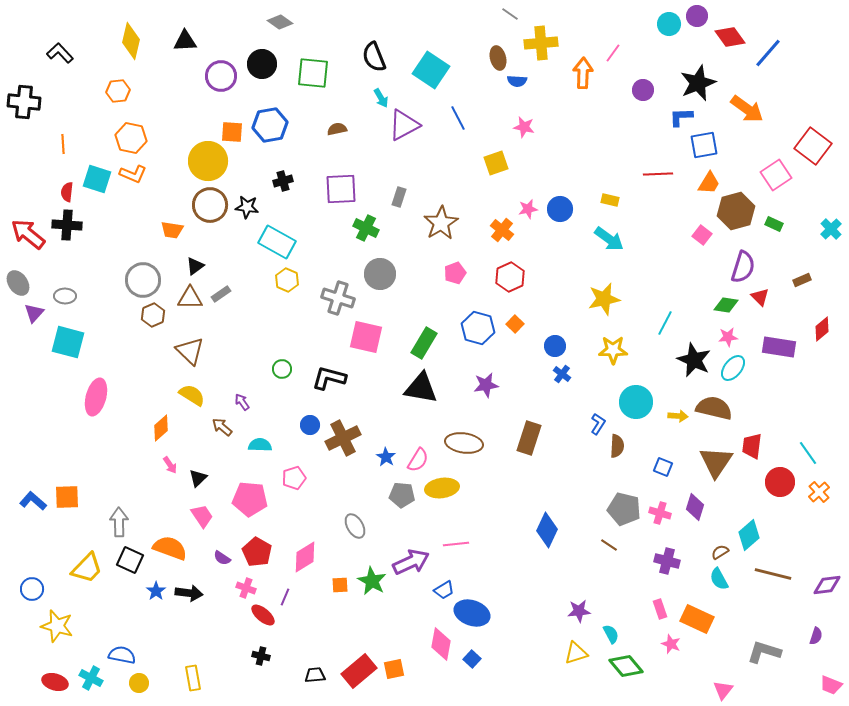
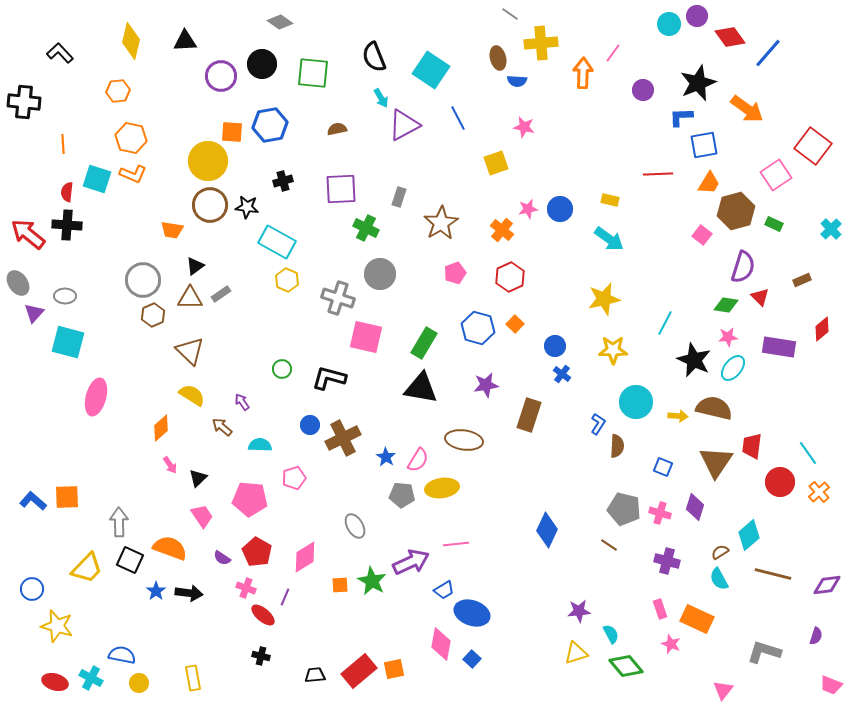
brown rectangle at (529, 438): moved 23 px up
brown ellipse at (464, 443): moved 3 px up
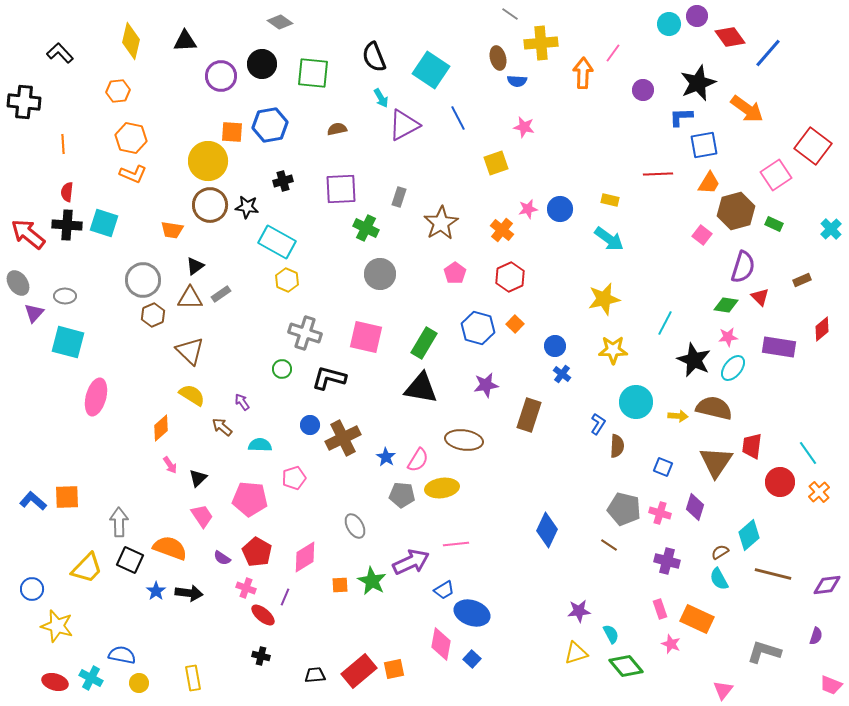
cyan square at (97, 179): moved 7 px right, 44 px down
pink pentagon at (455, 273): rotated 15 degrees counterclockwise
gray cross at (338, 298): moved 33 px left, 35 px down
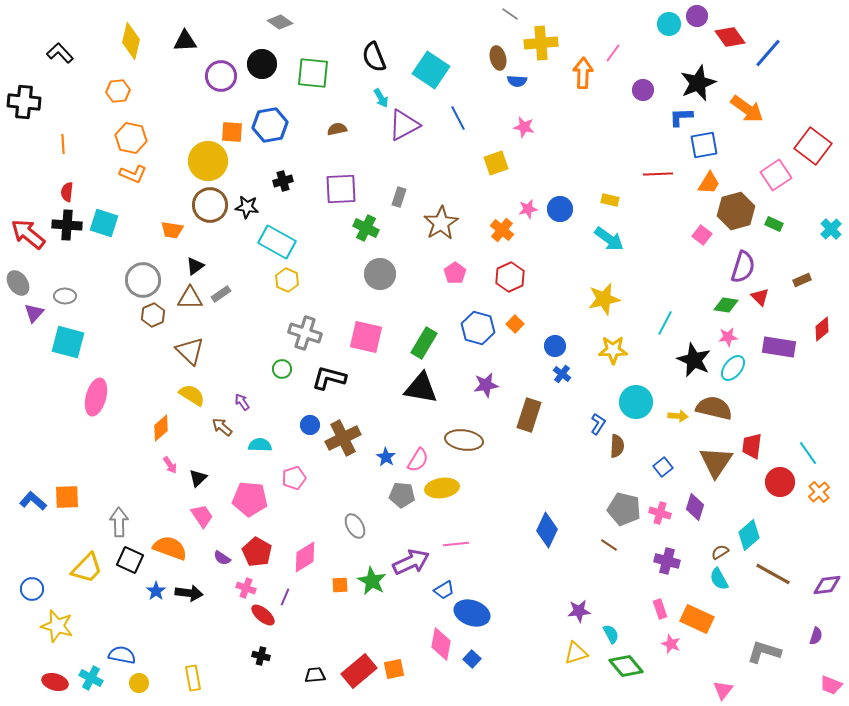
blue square at (663, 467): rotated 30 degrees clockwise
brown line at (773, 574): rotated 15 degrees clockwise
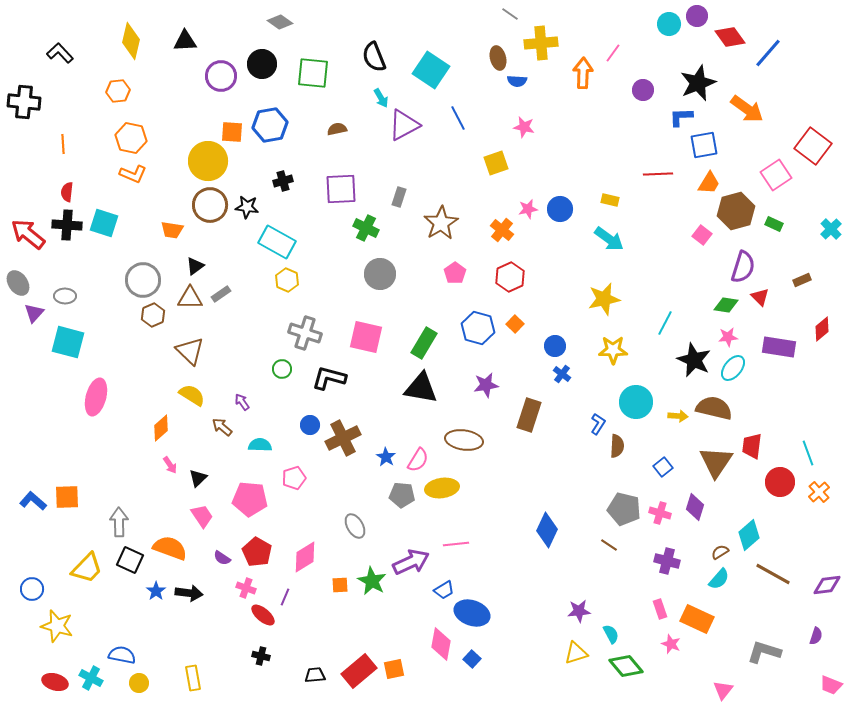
cyan line at (808, 453): rotated 15 degrees clockwise
cyan semicircle at (719, 579): rotated 110 degrees counterclockwise
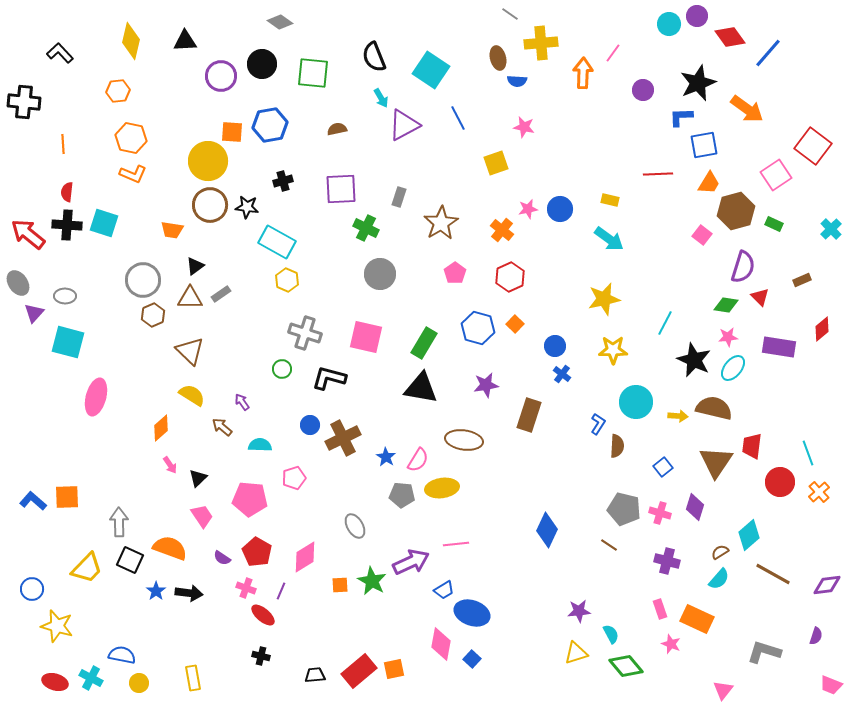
purple line at (285, 597): moved 4 px left, 6 px up
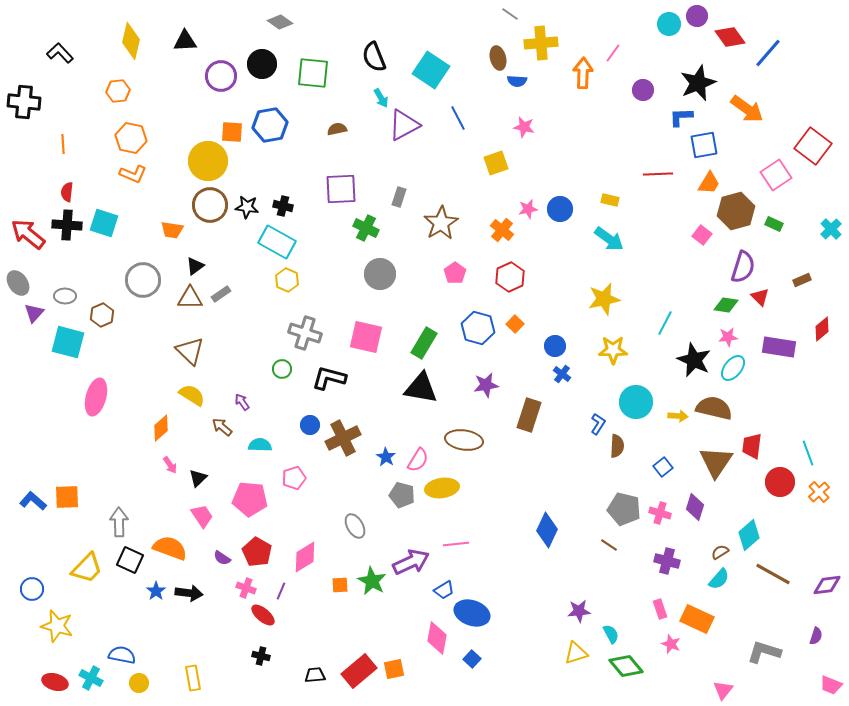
black cross at (283, 181): moved 25 px down; rotated 30 degrees clockwise
brown hexagon at (153, 315): moved 51 px left
gray pentagon at (402, 495): rotated 10 degrees clockwise
pink diamond at (441, 644): moved 4 px left, 6 px up
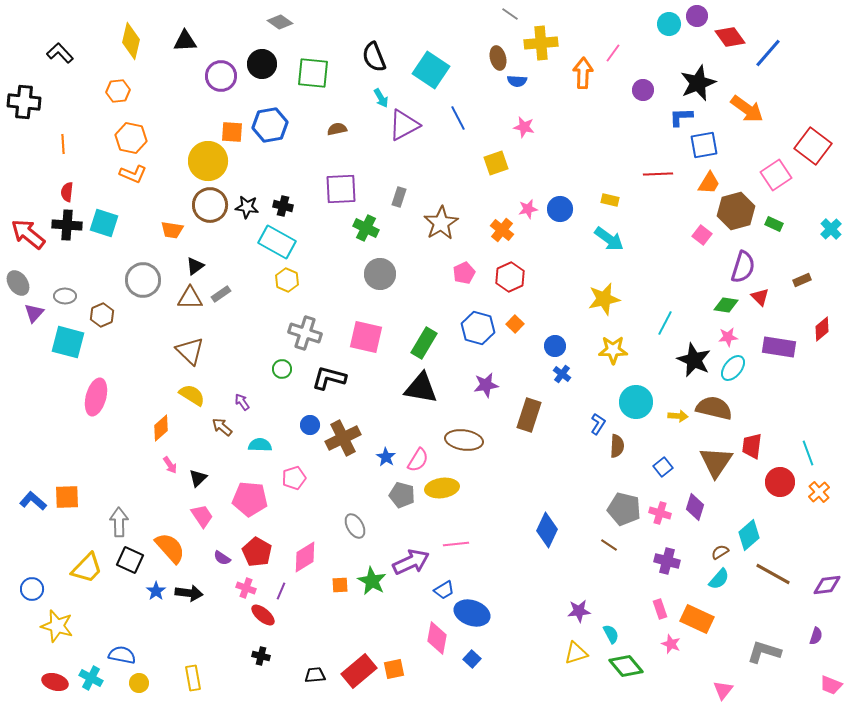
pink pentagon at (455, 273): moved 9 px right; rotated 10 degrees clockwise
orange semicircle at (170, 548): rotated 28 degrees clockwise
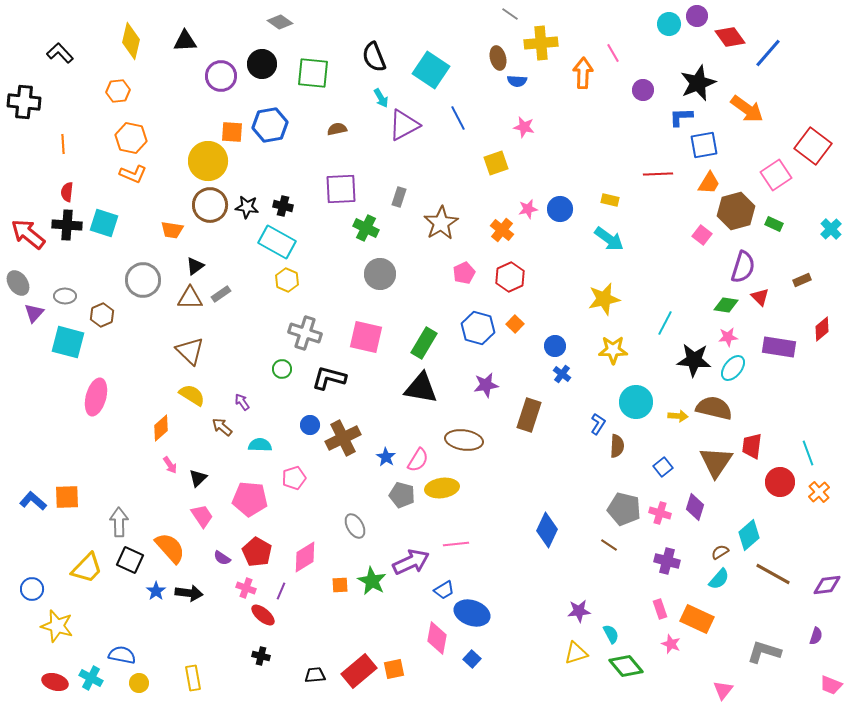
pink line at (613, 53): rotated 66 degrees counterclockwise
black star at (694, 360): rotated 20 degrees counterclockwise
